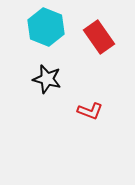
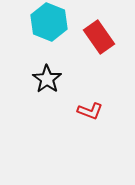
cyan hexagon: moved 3 px right, 5 px up
black star: rotated 20 degrees clockwise
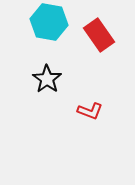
cyan hexagon: rotated 12 degrees counterclockwise
red rectangle: moved 2 px up
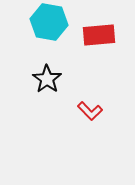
red rectangle: rotated 60 degrees counterclockwise
red L-shape: rotated 25 degrees clockwise
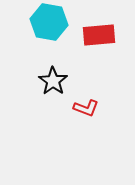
black star: moved 6 px right, 2 px down
red L-shape: moved 4 px left, 3 px up; rotated 25 degrees counterclockwise
